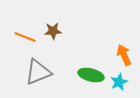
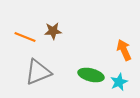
orange arrow: moved 5 px up
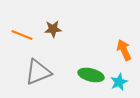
brown star: moved 2 px up
orange line: moved 3 px left, 2 px up
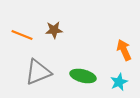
brown star: moved 1 px right, 1 px down
green ellipse: moved 8 px left, 1 px down
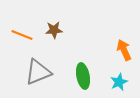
green ellipse: rotated 65 degrees clockwise
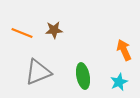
orange line: moved 2 px up
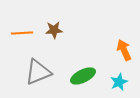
orange line: rotated 25 degrees counterclockwise
green ellipse: rotated 75 degrees clockwise
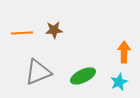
orange arrow: moved 2 px down; rotated 25 degrees clockwise
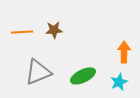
orange line: moved 1 px up
